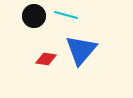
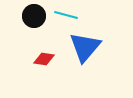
blue triangle: moved 4 px right, 3 px up
red diamond: moved 2 px left
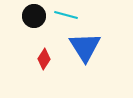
blue triangle: rotated 12 degrees counterclockwise
red diamond: rotated 65 degrees counterclockwise
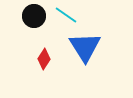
cyan line: rotated 20 degrees clockwise
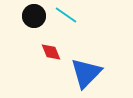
blue triangle: moved 1 px right, 26 px down; rotated 16 degrees clockwise
red diamond: moved 7 px right, 7 px up; rotated 55 degrees counterclockwise
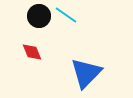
black circle: moved 5 px right
red diamond: moved 19 px left
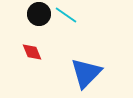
black circle: moved 2 px up
